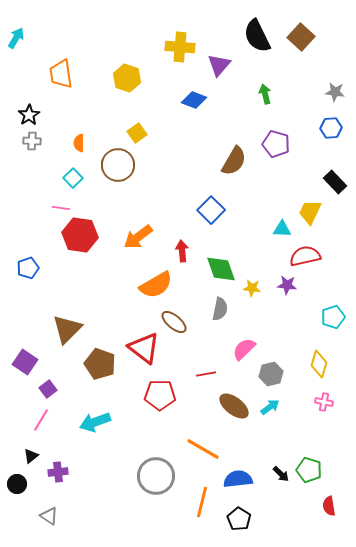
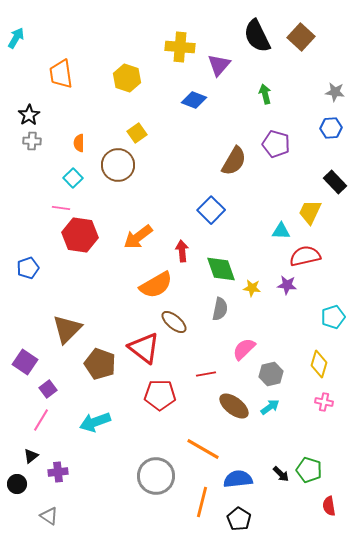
cyan triangle at (282, 229): moved 1 px left, 2 px down
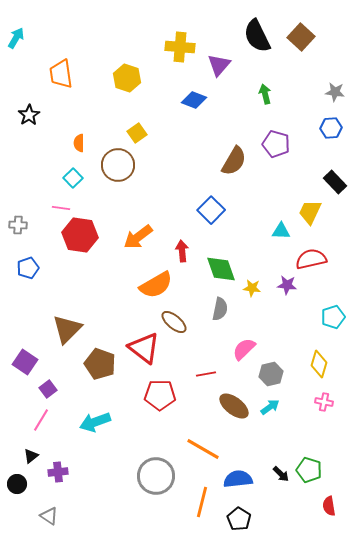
gray cross at (32, 141): moved 14 px left, 84 px down
red semicircle at (305, 256): moved 6 px right, 3 px down
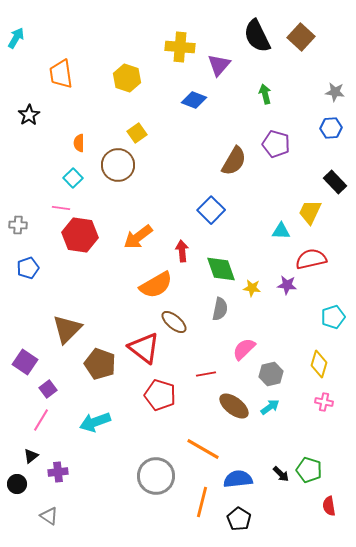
red pentagon at (160, 395): rotated 16 degrees clockwise
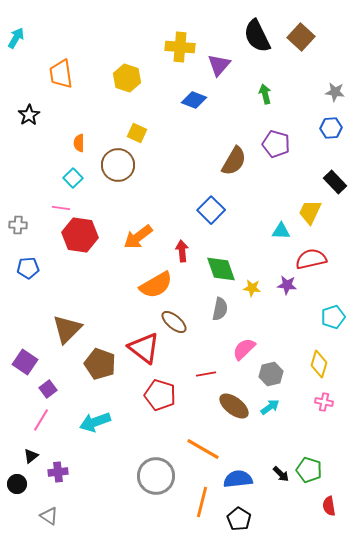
yellow square at (137, 133): rotated 30 degrees counterclockwise
blue pentagon at (28, 268): rotated 15 degrees clockwise
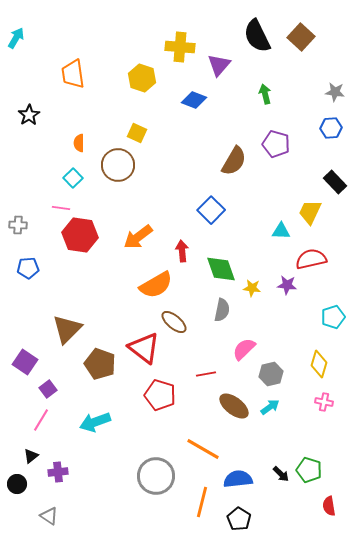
orange trapezoid at (61, 74): moved 12 px right
yellow hexagon at (127, 78): moved 15 px right
gray semicircle at (220, 309): moved 2 px right, 1 px down
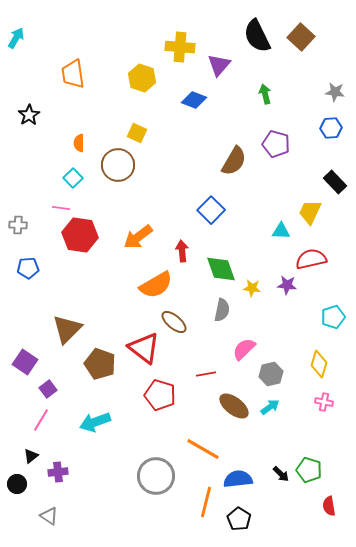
orange line at (202, 502): moved 4 px right
